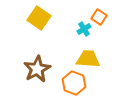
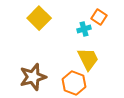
yellow square: rotated 10 degrees clockwise
cyan cross: rotated 16 degrees clockwise
yellow trapezoid: rotated 60 degrees clockwise
brown star: moved 4 px left, 8 px down; rotated 12 degrees clockwise
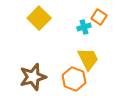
cyan cross: moved 2 px up
orange hexagon: moved 4 px up
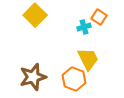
yellow square: moved 4 px left, 3 px up
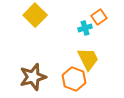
orange square: rotated 21 degrees clockwise
cyan cross: moved 1 px right, 1 px down
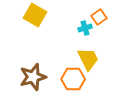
yellow square: rotated 15 degrees counterclockwise
orange hexagon: moved 1 px left; rotated 20 degrees counterclockwise
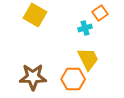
orange square: moved 1 px right, 4 px up
brown star: rotated 16 degrees clockwise
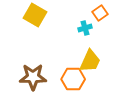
yellow trapezoid: moved 2 px right, 2 px down; rotated 50 degrees clockwise
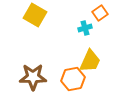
orange hexagon: rotated 10 degrees counterclockwise
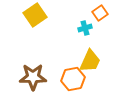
yellow square: rotated 25 degrees clockwise
